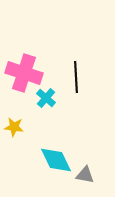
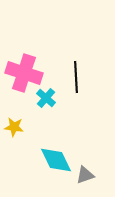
gray triangle: rotated 30 degrees counterclockwise
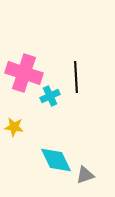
cyan cross: moved 4 px right, 2 px up; rotated 24 degrees clockwise
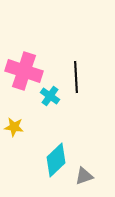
pink cross: moved 2 px up
cyan cross: rotated 30 degrees counterclockwise
cyan diamond: rotated 72 degrees clockwise
gray triangle: moved 1 px left, 1 px down
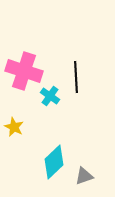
yellow star: rotated 18 degrees clockwise
cyan diamond: moved 2 px left, 2 px down
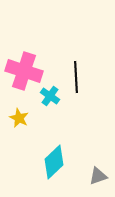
yellow star: moved 5 px right, 9 px up
gray triangle: moved 14 px right
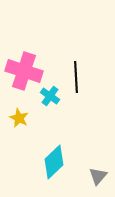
gray triangle: rotated 30 degrees counterclockwise
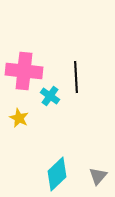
pink cross: rotated 12 degrees counterclockwise
cyan diamond: moved 3 px right, 12 px down
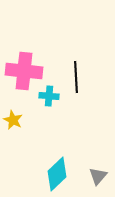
cyan cross: moved 1 px left; rotated 30 degrees counterclockwise
yellow star: moved 6 px left, 2 px down
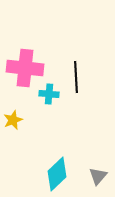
pink cross: moved 1 px right, 3 px up
cyan cross: moved 2 px up
yellow star: rotated 24 degrees clockwise
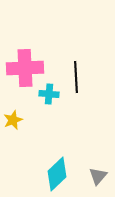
pink cross: rotated 9 degrees counterclockwise
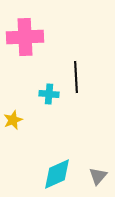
pink cross: moved 31 px up
cyan diamond: rotated 20 degrees clockwise
